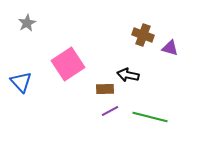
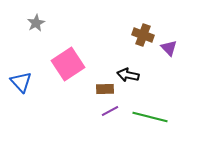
gray star: moved 9 px right
purple triangle: moved 1 px left; rotated 30 degrees clockwise
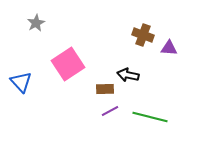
purple triangle: rotated 42 degrees counterclockwise
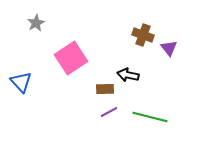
purple triangle: rotated 48 degrees clockwise
pink square: moved 3 px right, 6 px up
purple line: moved 1 px left, 1 px down
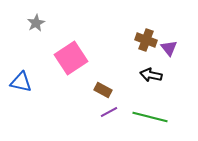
brown cross: moved 3 px right, 5 px down
black arrow: moved 23 px right
blue triangle: rotated 35 degrees counterclockwise
brown rectangle: moved 2 px left, 1 px down; rotated 30 degrees clockwise
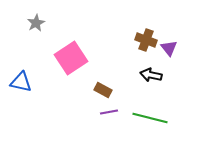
purple line: rotated 18 degrees clockwise
green line: moved 1 px down
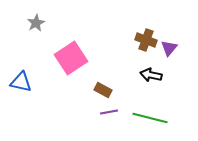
purple triangle: rotated 18 degrees clockwise
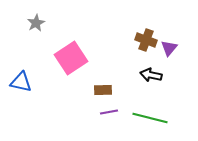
brown rectangle: rotated 30 degrees counterclockwise
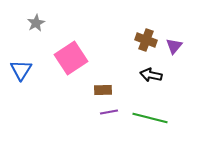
purple triangle: moved 5 px right, 2 px up
blue triangle: moved 12 px up; rotated 50 degrees clockwise
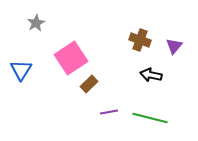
brown cross: moved 6 px left
brown rectangle: moved 14 px left, 6 px up; rotated 42 degrees counterclockwise
